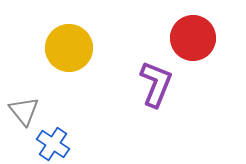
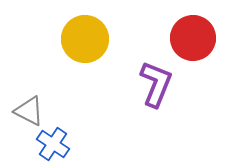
yellow circle: moved 16 px right, 9 px up
gray triangle: moved 5 px right; rotated 24 degrees counterclockwise
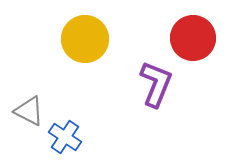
blue cross: moved 12 px right, 7 px up
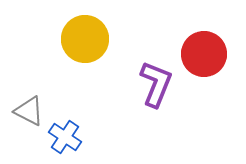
red circle: moved 11 px right, 16 px down
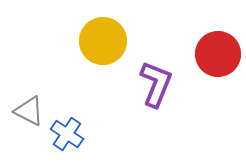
yellow circle: moved 18 px right, 2 px down
red circle: moved 14 px right
blue cross: moved 2 px right, 3 px up
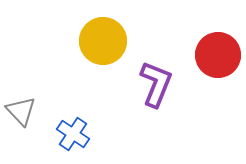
red circle: moved 1 px down
gray triangle: moved 8 px left; rotated 20 degrees clockwise
blue cross: moved 6 px right
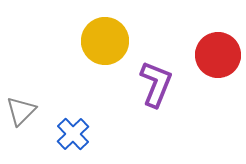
yellow circle: moved 2 px right
gray triangle: rotated 28 degrees clockwise
blue cross: rotated 12 degrees clockwise
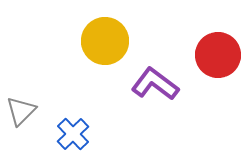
purple L-shape: moved 1 px left; rotated 75 degrees counterclockwise
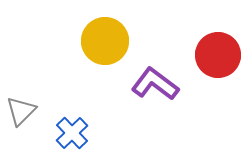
blue cross: moved 1 px left, 1 px up
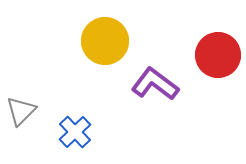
blue cross: moved 3 px right, 1 px up
